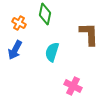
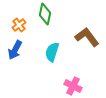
orange cross: moved 2 px down; rotated 24 degrees clockwise
brown L-shape: moved 2 px left, 3 px down; rotated 35 degrees counterclockwise
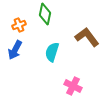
orange cross: rotated 16 degrees clockwise
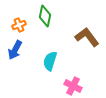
green diamond: moved 2 px down
cyan semicircle: moved 2 px left, 9 px down
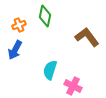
cyan semicircle: moved 9 px down
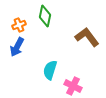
blue arrow: moved 2 px right, 3 px up
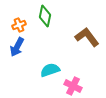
cyan semicircle: rotated 54 degrees clockwise
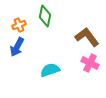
pink cross: moved 17 px right, 23 px up
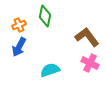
blue arrow: moved 2 px right
